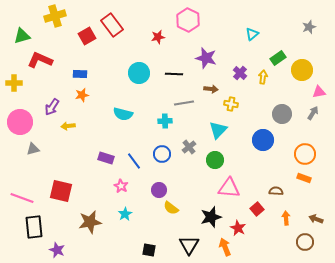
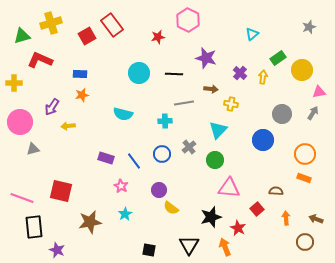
yellow cross at (55, 16): moved 4 px left, 7 px down
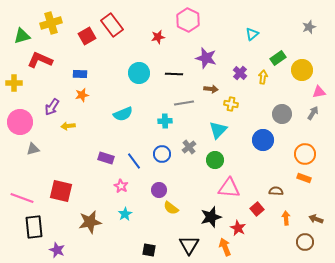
cyan semicircle at (123, 114): rotated 36 degrees counterclockwise
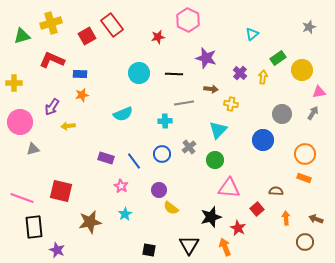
red L-shape at (40, 60): moved 12 px right
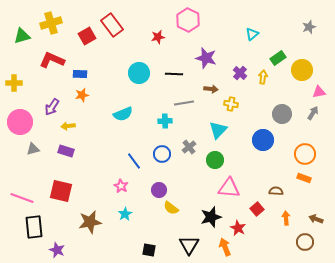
purple rectangle at (106, 158): moved 40 px left, 7 px up
